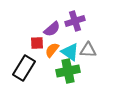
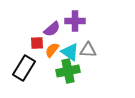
purple cross: rotated 18 degrees clockwise
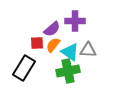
orange semicircle: moved 1 px right, 5 px up
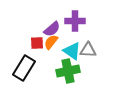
orange semicircle: moved 2 px left, 3 px up
cyan triangle: moved 2 px right, 1 px up
